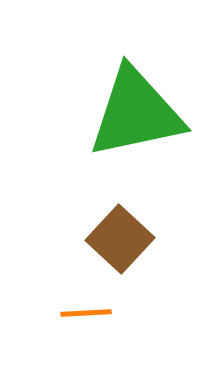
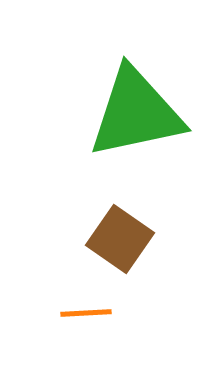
brown square: rotated 8 degrees counterclockwise
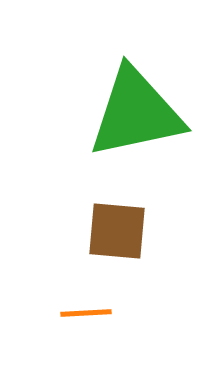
brown square: moved 3 px left, 8 px up; rotated 30 degrees counterclockwise
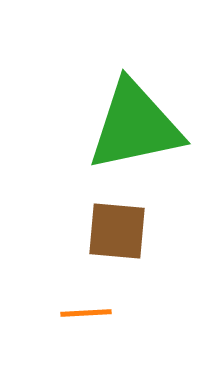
green triangle: moved 1 px left, 13 px down
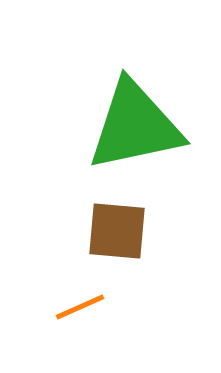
orange line: moved 6 px left, 6 px up; rotated 21 degrees counterclockwise
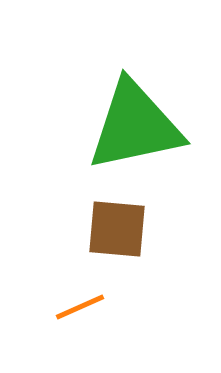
brown square: moved 2 px up
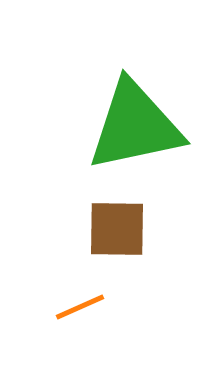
brown square: rotated 4 degrees counterclockwise
